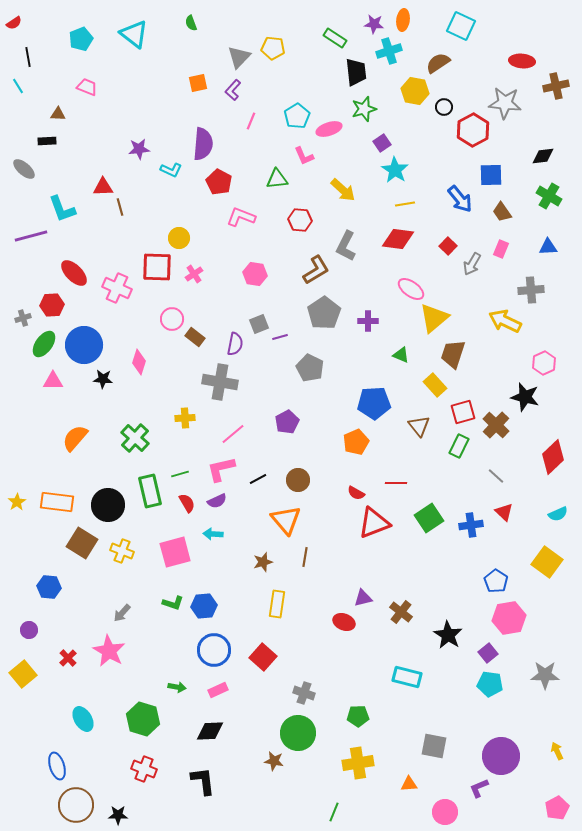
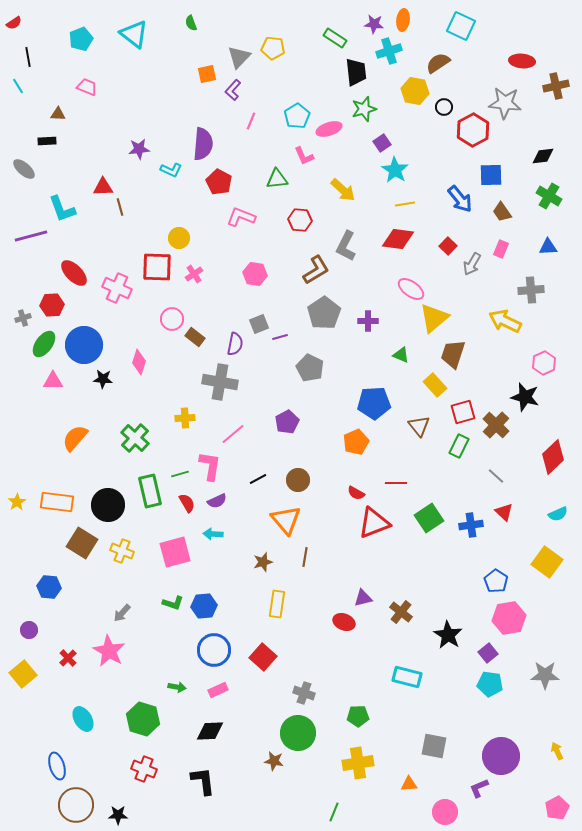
orange square at (198, 83): moved 9 px right, 9 px up
pink L-shape at (221, 469): moved 11 px left, 3 px up; rotated 112 degrees clockwise
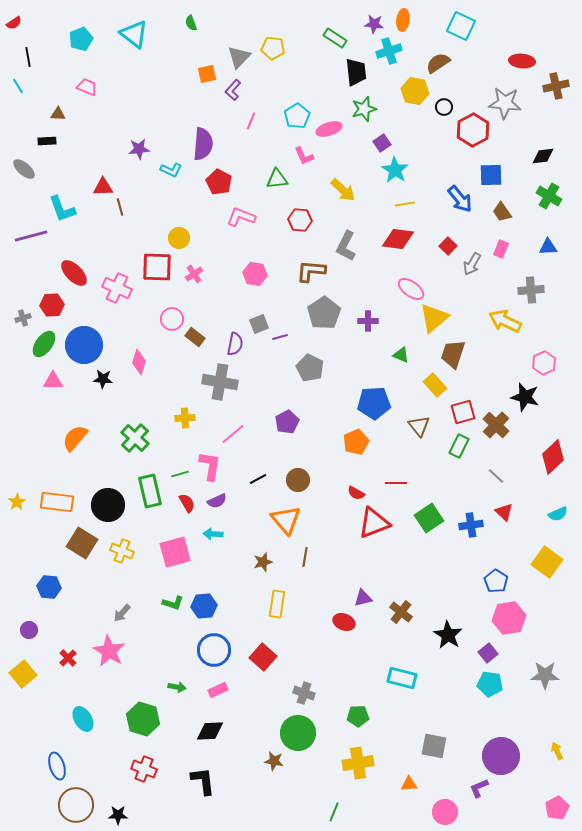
brown L-shape at (316, 270): moved 5 px left, 1 px down; rotated 144 degrees counterclockwise
cyan rectangle at (407, 677): moved 5 px left, 1 px down
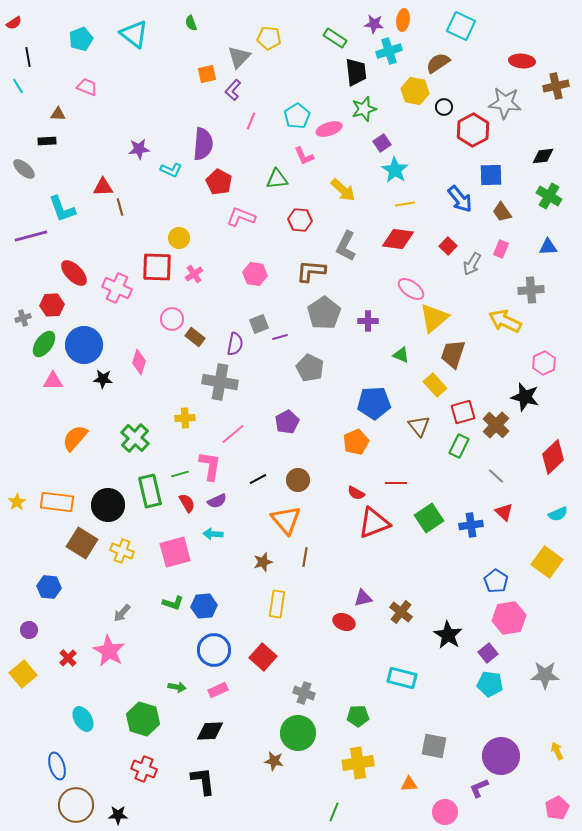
yellow pentagon at (273, 48): moved 4 px left, 10 px up
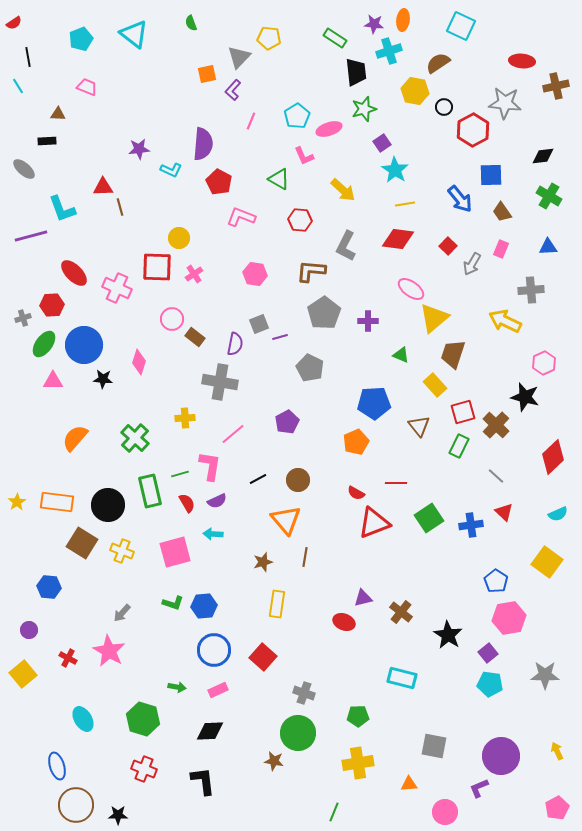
green triangle at (277, 179): moved 2 px right; rotated 35 degrees clockwise
red cross at (68, 658): rotated 18 degrees counterclockwise
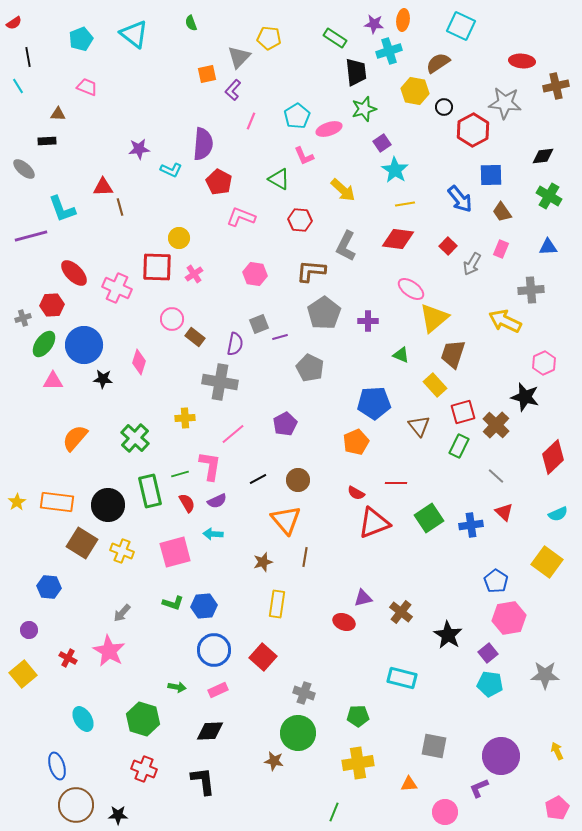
purple pentagon at (287, 422): moved 2 px left, 2 px down
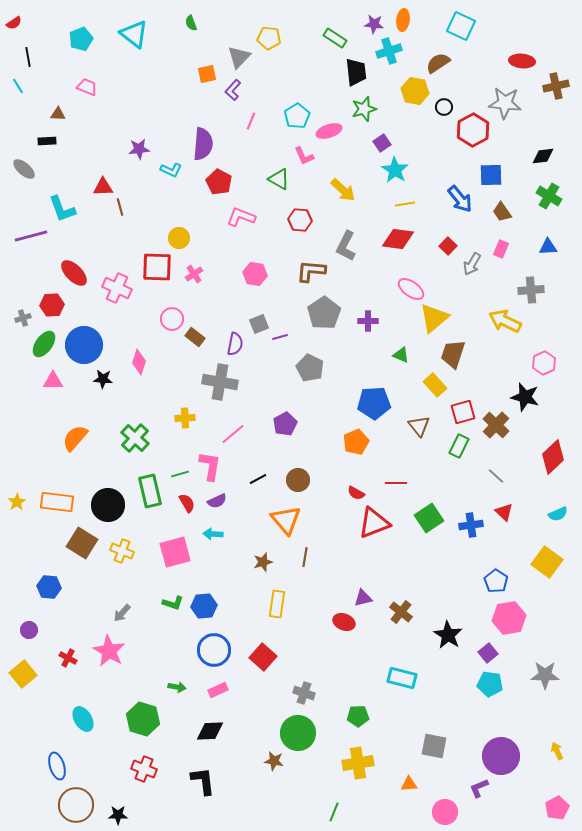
pink ellipse at (329, 129): moved 2 px down
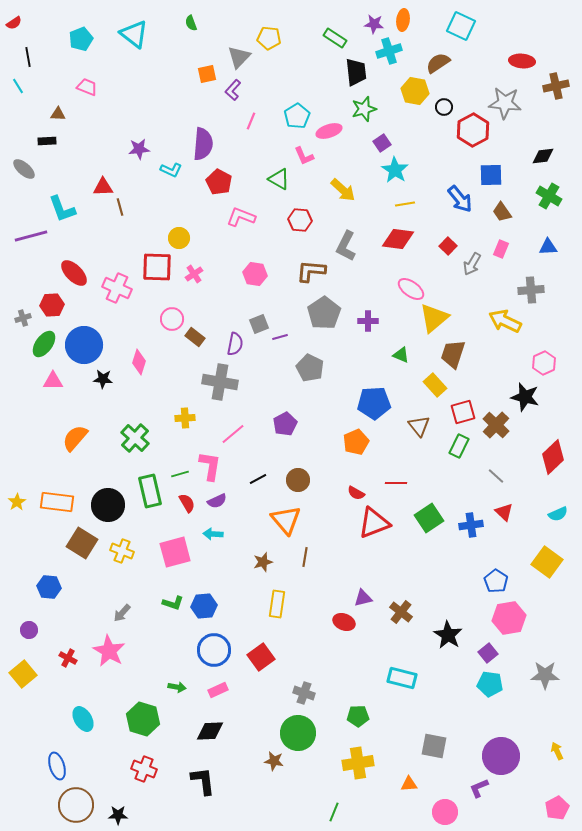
red square at (263, 657): moved 2 px left; rotated 12 degrees clockwise
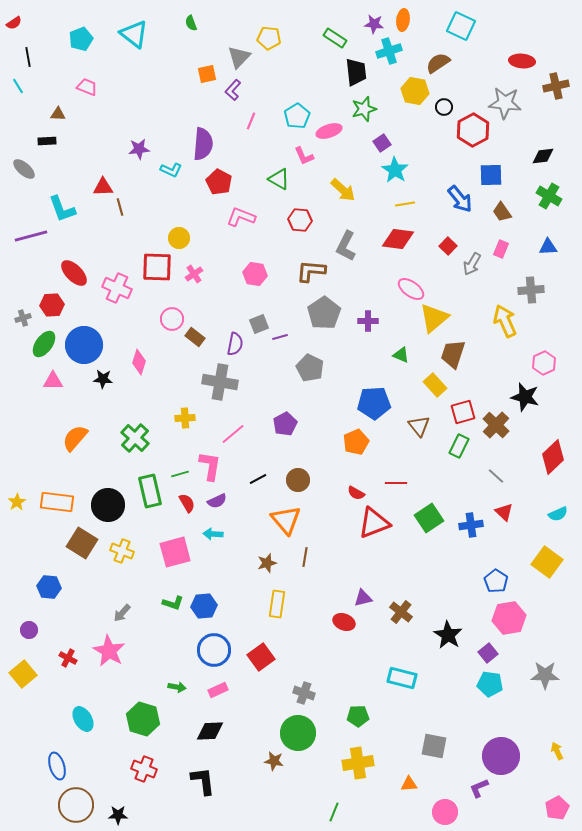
yellow arrow at (505, 321): rotated 40 degrees clockwise
brown star at (263, 562): moved 4 px right, 1 px down
